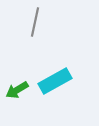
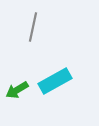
gray line: moved 2 px left, 5 px down
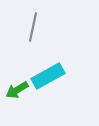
cyan rectangle: moved 7 px left, 5 px up
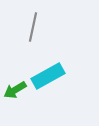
green arrow: moved 2 px left
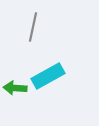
green arrow: moved 2 px up; rotated 35 degrees clockwise
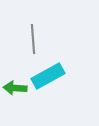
gray line: moved 12 px down; rotated 16 degrees counterclockwise
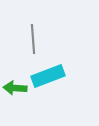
cyan rectangle: rotated 8 degrees clockwise
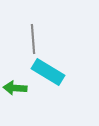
cyan rectangle: moved 4 px up; rotated 52 degrees clockwise
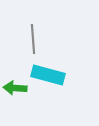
cyan rectangle: moved 3 px down; rotated 16 degrees counterclockwise
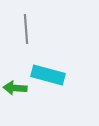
gray line: moved 7 px left, 10 px up
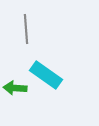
cyan rectangle: moved 2 px left; rotated 20 degrees clockwise
